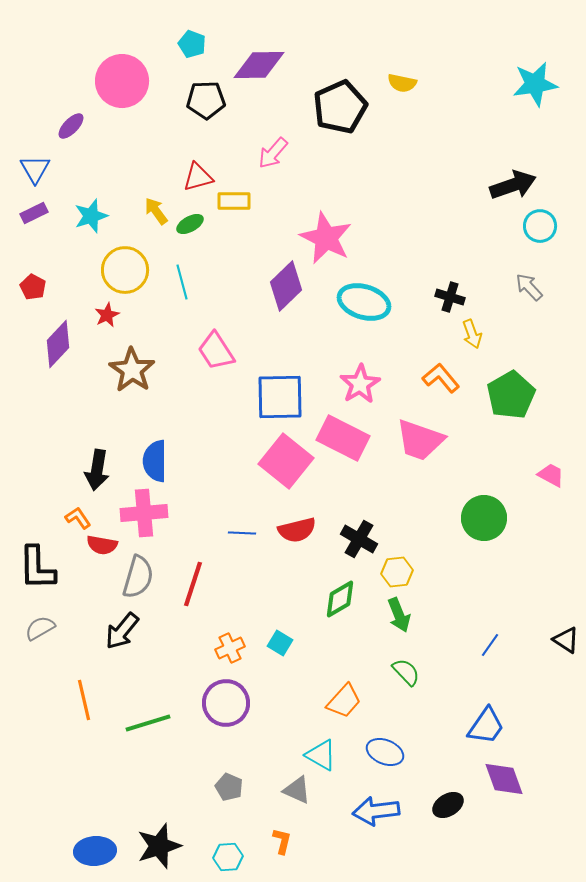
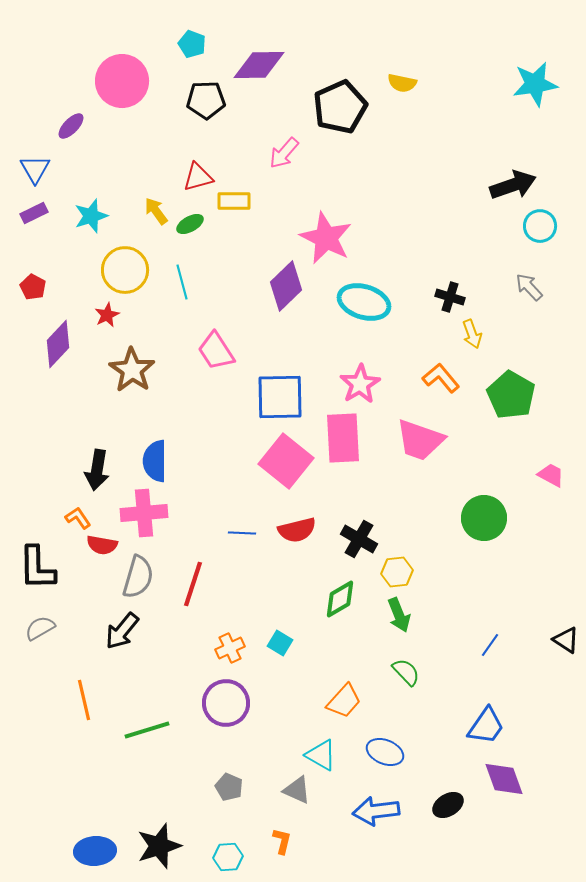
pink arrow at (273, 153): moved 11 px right
green pentagon at (511, 395): rotated 12 degrees counterclockwise
pink rectangle at (343, 438): rotated 60 degrees clockwise
green line at (148, 723): moved 1 px left, 7 px down
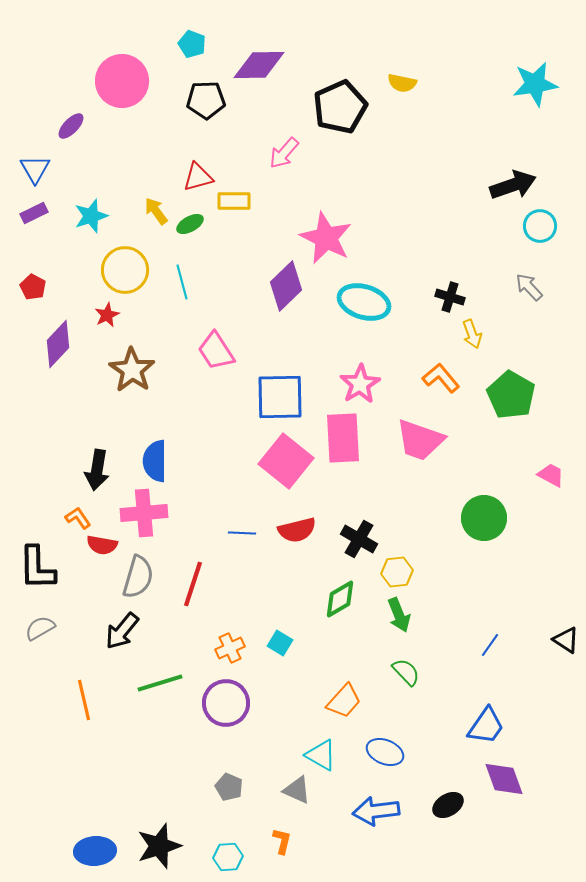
green line at (147, 730): moved 13 px right, 47 px up
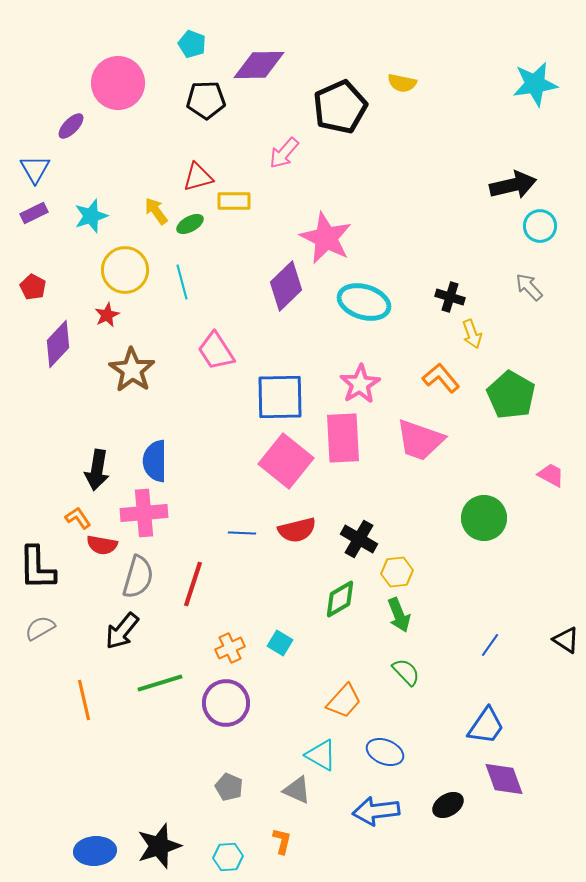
pink circle at (122, 81): moved 4 px left, 2 px down
black arrow at (513, 185): rotated 6 degrees clockwise
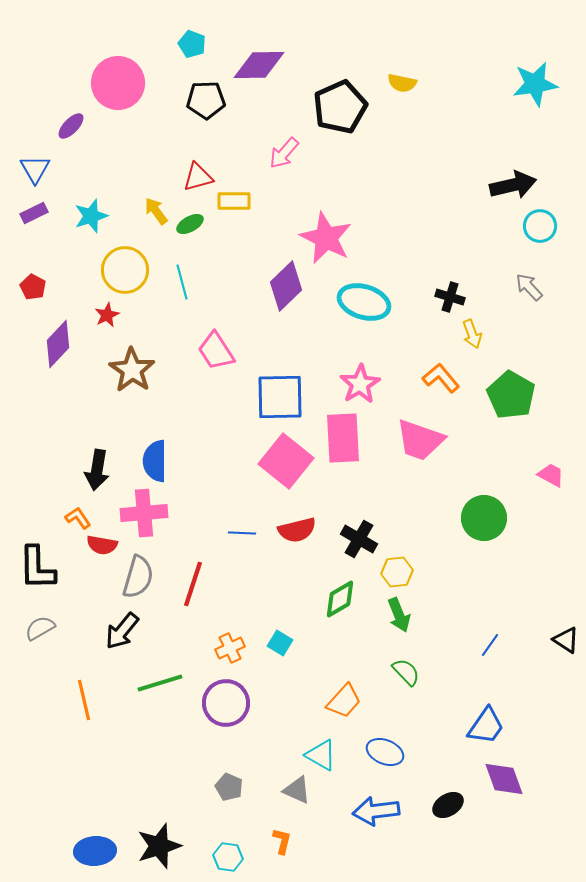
cyan hexagon at (228, 857): rotated 12 degrees clockwise
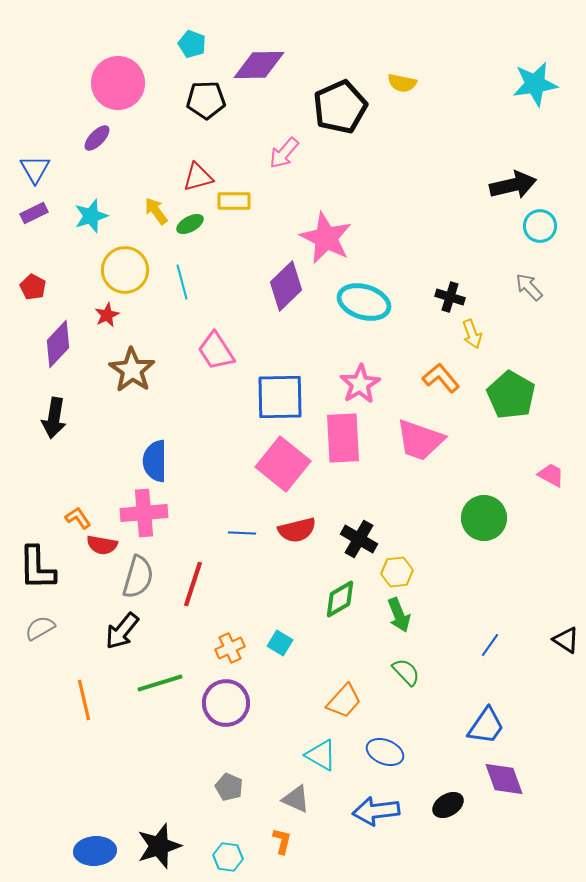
purple ellipse at (71, 126): moved 26 px right, 12 px down
pink square at (286, 461): moved 3 px left, 3 px down
black arrow at (97, 470): moved 43 px left, 52 px up
gray triangle at (297, 790): moved 1 px left, 9 px down
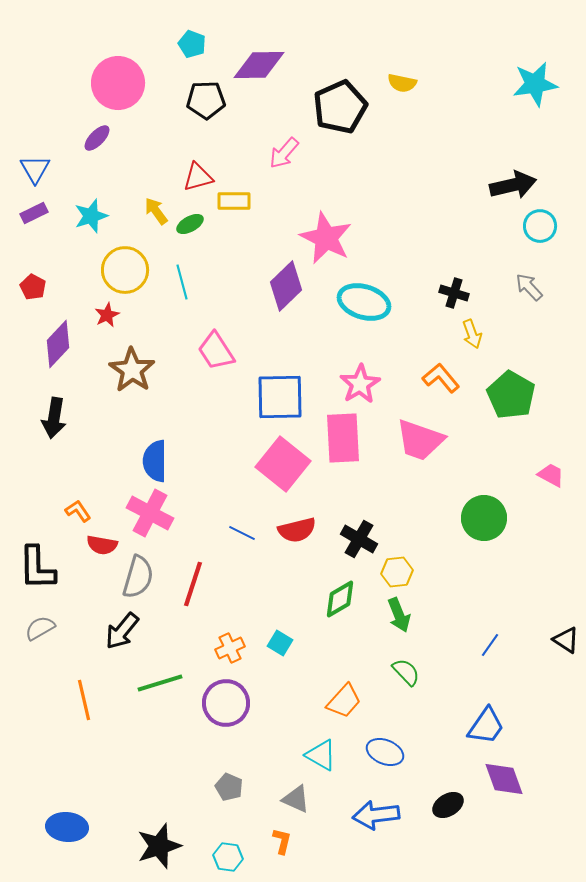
black cross at (450, 297): moved 4 px right, 4 px up
pink cross at (144, 513): moved 6 px right; rotated 33 degrees clockwise
orange L-shape at (78, 518): moved 7 px up
blue line at (242, 533): rotated 24 degrees clockwise
blue arrow at (376, 811): moved 4 px down
blue ellipse at (95, 851): moved 28 px left, 24 px up; rotated 9 degrees clockwise
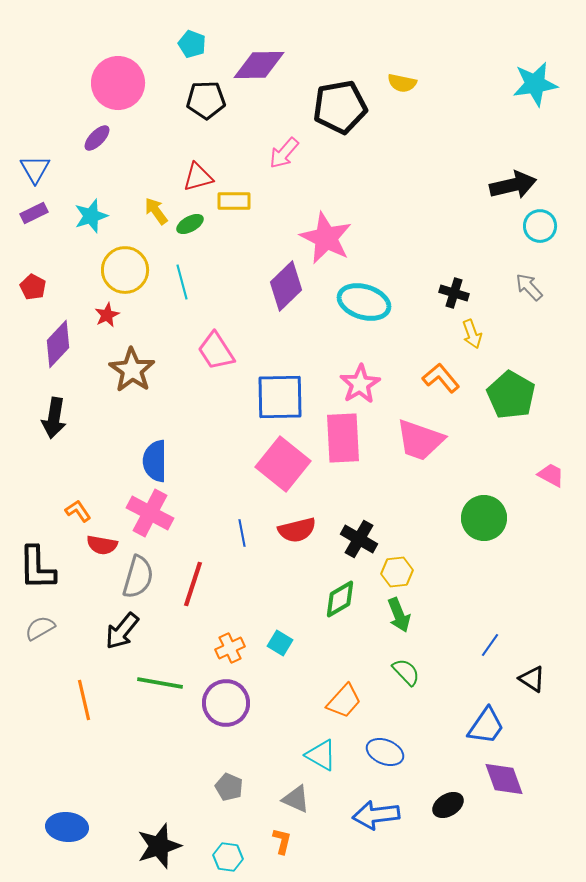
black pentagon at (340, 107): rotated 14 degrees clockwise
blue line at (242, 533): rotated 52 degrees clockwise
black triangle at (566, 640): moved 34 px left, 39 px down
green line at (160, 683): rotated 27 degrees clockwise
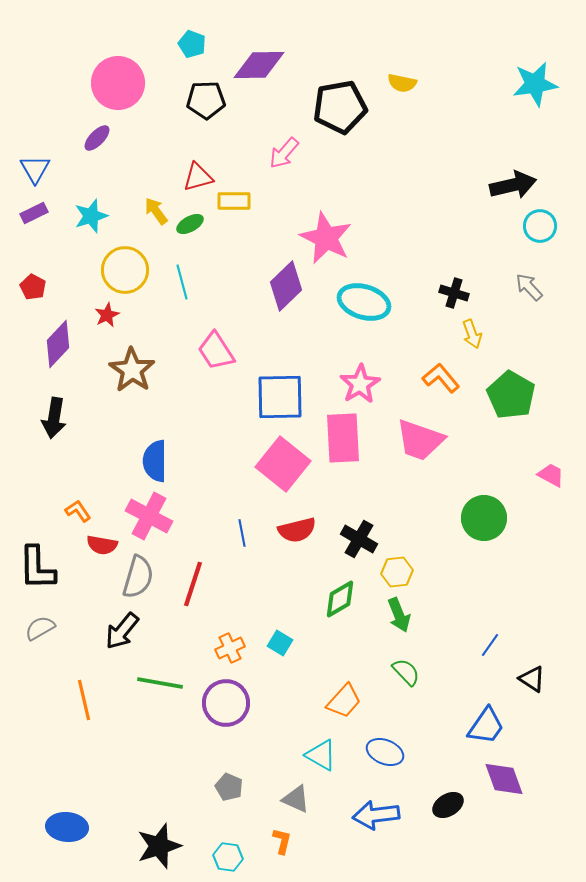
pink cross at (150, 513): moved 1 px left, 3 px down
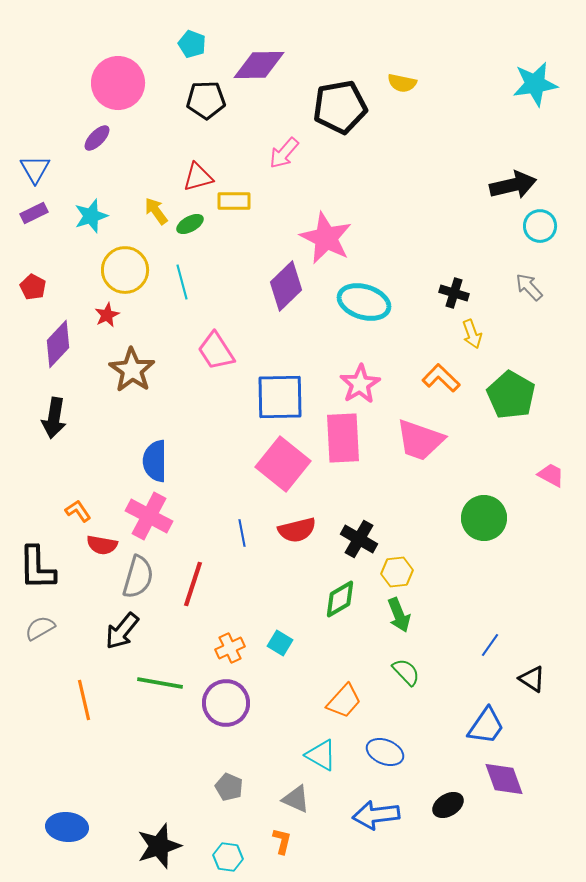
orange L-shape at (441, 378): rotated 6 degrees counterclockwise
